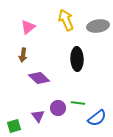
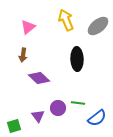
gray ellipse: rotated 30 degrees counterclockwise
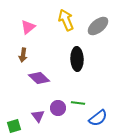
blue semicircle: moved 1 px right
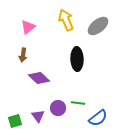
green square: moved 1 px right, 5 px up
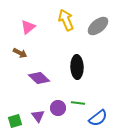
brown arrow: moved 3 px left, 2 px up; rotated 72 degrees counterclockwise
black ellipse: moved 8 px down
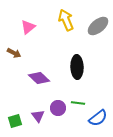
brown arrow: moved 6 px left
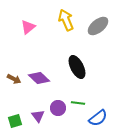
brown arrow: moved 26 px down
black ellipse: rotated 25 degrees counterclockwise
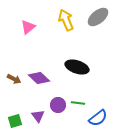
gray ellipse: moved 9 px up
black ellipse: rotated 45 degrees counterclockwise
purple circle: moved 3 px up
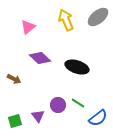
purple diamond: moved 1 px right, 20 px up
green line: rotated 24 degrees clockwise
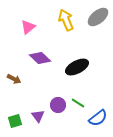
black ellipse: rotated 45 degrees counterclockwise
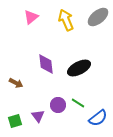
pink triangle: moved 3 px right, 10 px up
purple diamond: moved 6 px right, 6 px down; rotated 40 degrees clockwise
black ellipse: moved 2 px right, 1 px down
brown arrow: moved 2 px right, 4 px down
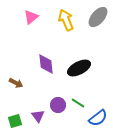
gray ellipse: rotated 10 degrees counterclockwise
